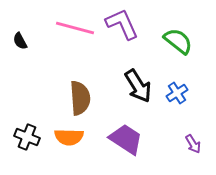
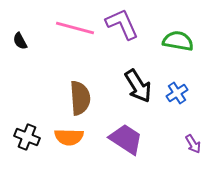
green semicircle: rotated 28 degrees counterclockwise
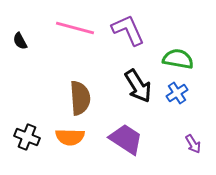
purple L-shape: moved 6 px right, 6 px down
green semicircle: moved 18 px down
orange semicircle: moved 1 px right
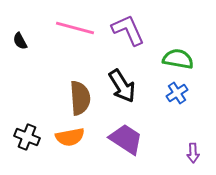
black arrow: moved 16 px left
orange semicircle: rotated 12 degrees counterclockwise
purple arrow: moved 9 px down; rotated 30 degrees clockwise
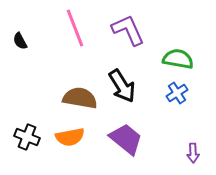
pink line: rotated 54 degrees clockwise
brown semicircle: rotated 76 degrees counterclockwise
purple trapezoid: rotated 6 degrees clockwise
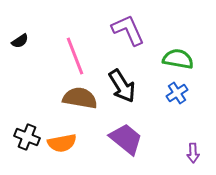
pink line: moved 28 px down
black semicircle: rotated 96 degrees counterclockwise
orange semicircle: moved 8 px left, 6 px down
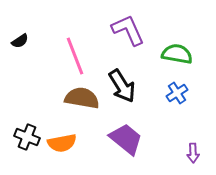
green semicircle: moved 1 px left, 5 px up
brown semicircle: moved 2 px right
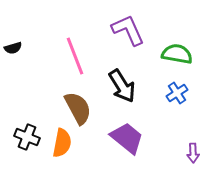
black semicircle: moved 7 px left, 7 px down; rotated 18 degrees clockwise
brown semicircle: moved 4 px left, 10 px down; rotated 52 degrees clockwise
purple trapezoid: moved 1 px right, 1 px up
orange semicircle: rotated 68 degrees counterclockwise
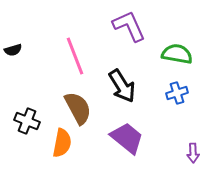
purple L-shape: moved 1 px right, 4 px up
black semicircle: moved 2 px down
blue cross: rotated 15 degrees clockwise
black cross: moved 16 px up
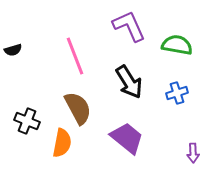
green semicircle: moved 9 px up
black arrow: moved 7 px right, 4 px up
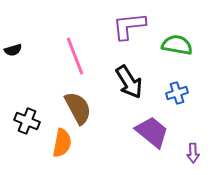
purple L-shape: rotated 72 degrees counterclockwise
purple trapezoid: moved 25 px right, 6 px up
